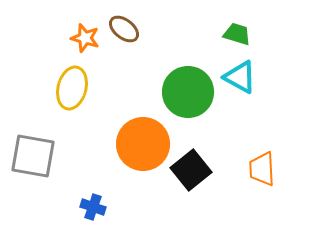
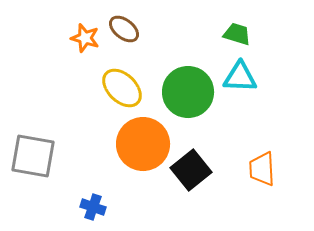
cyan triangle: rotated 27 degrees counterclockwise
yellow ellipse: moved 50 px right; rotated 60 degrees counterclockwise
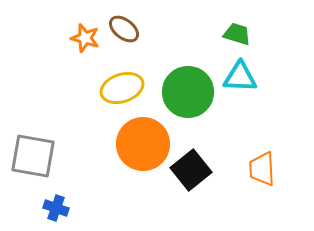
yellow ellipse: rotated 63 degrees counterclockwise
blue cross: moved 37 px left, 1 px down
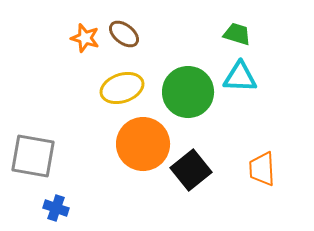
brown ellipse: moved 5 px down
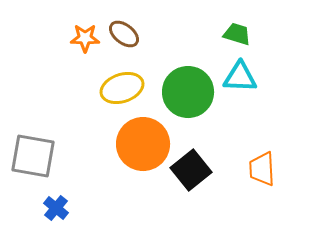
orange star: rotated 16 degrees counterclockwise
blue cross: rotated 20 degrees clockwise
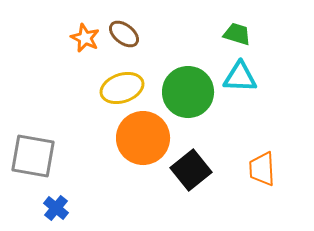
orange star: rotated 24 degrees clockwise
orange circle: moved 6 px up
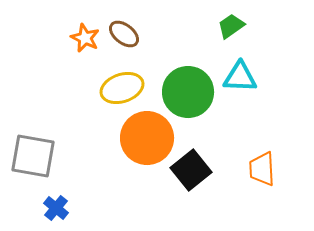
green trapezoid: moved 6 px left, 8 px up; rotated 52 degrees counterclockwise
orange circle: moved 4 px right
